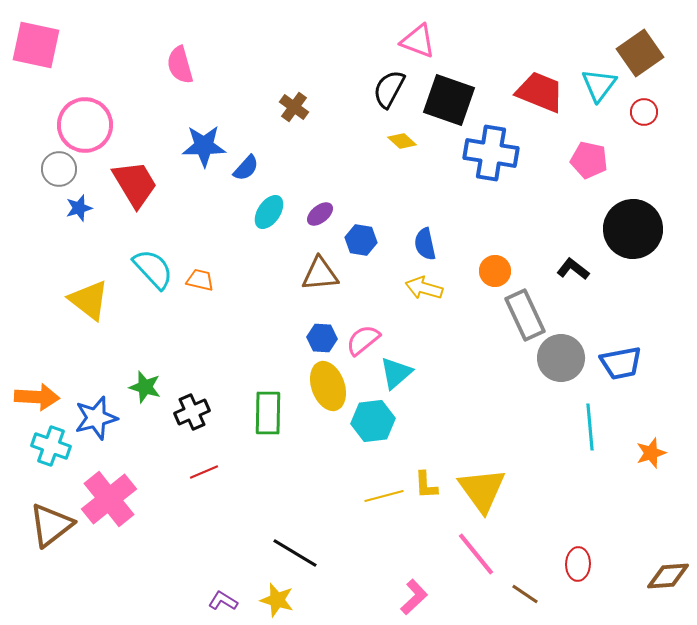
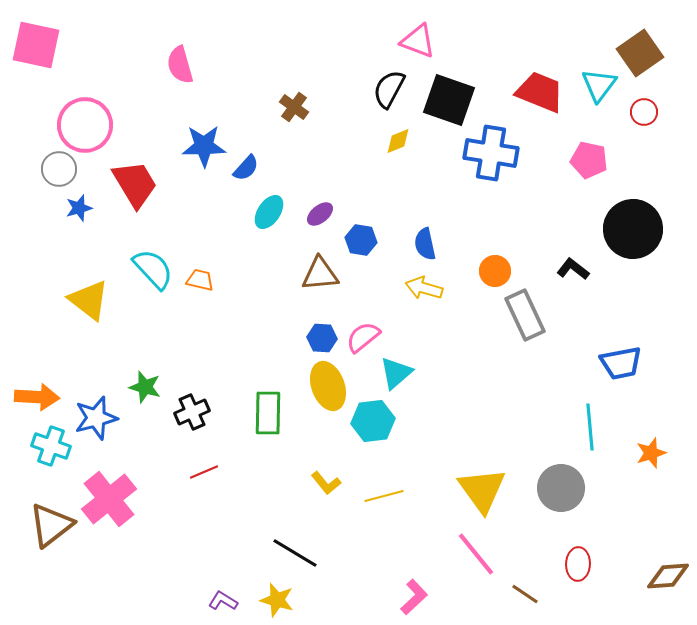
yellow diamond at (402, 141): moved 4 px left; rotated 64 degrees counterclockwise
pink semicircle at (363, 340): moved 3 px up
gray circle at (561, 358): moved 130 px down
yellow L-shape at (426, 485): moved 100 px left, 2 px up; rotated 36 degrees counterclockwise
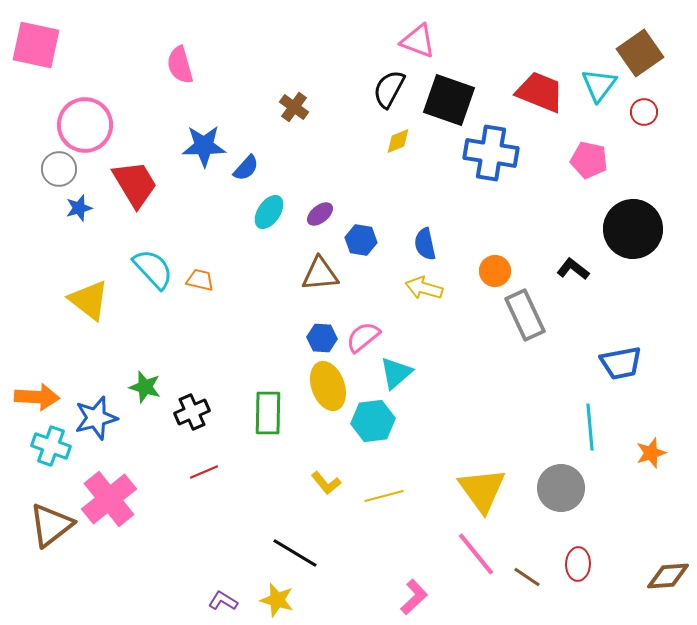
brown line at (525, 594): moved 2 px right, 17 px up
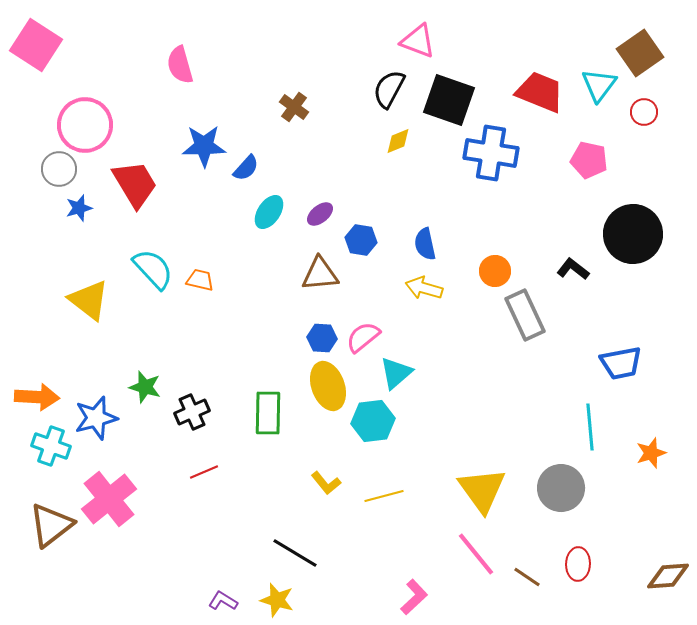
pink square at (36, 45): rotated 21 degrees clockwise
black circle at (633, 229): moved 5 px down
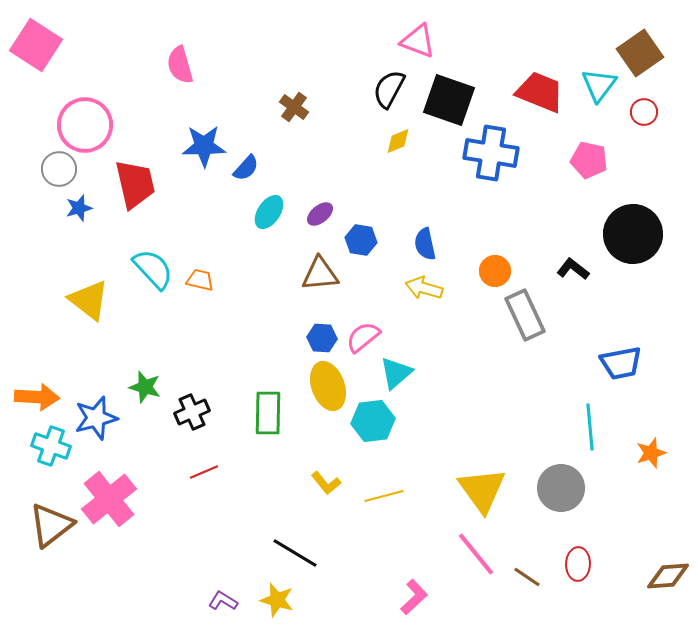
red trapezoid at (135, 184): rotated 18 degrees clockwise
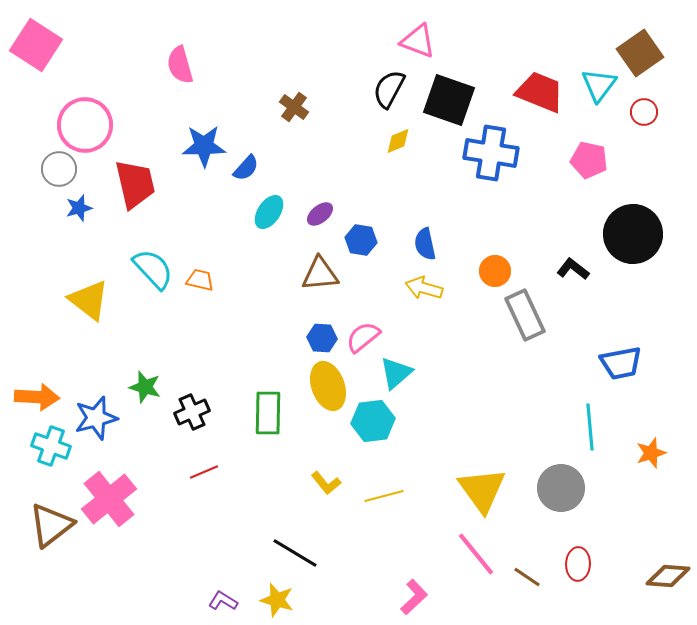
brown diamond at (668, 576): rotated 9 degrees clockwise
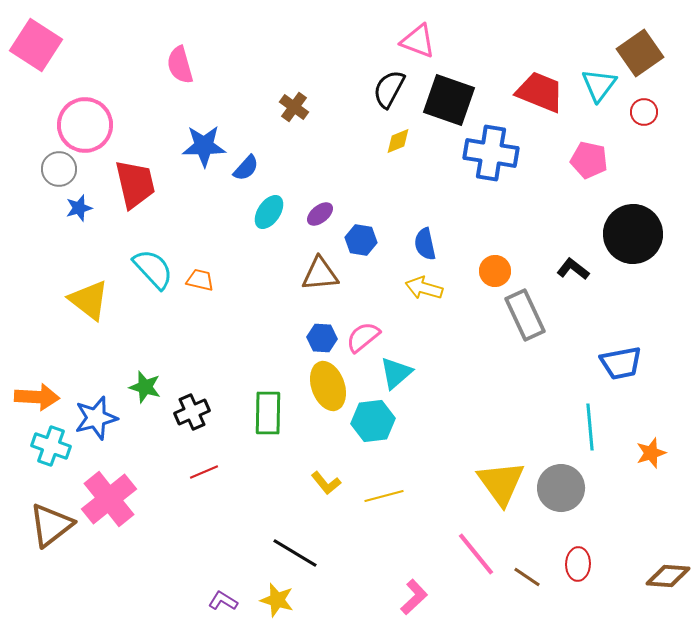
yellow triangle at (482, 490): moved 19 px right, 7 px up
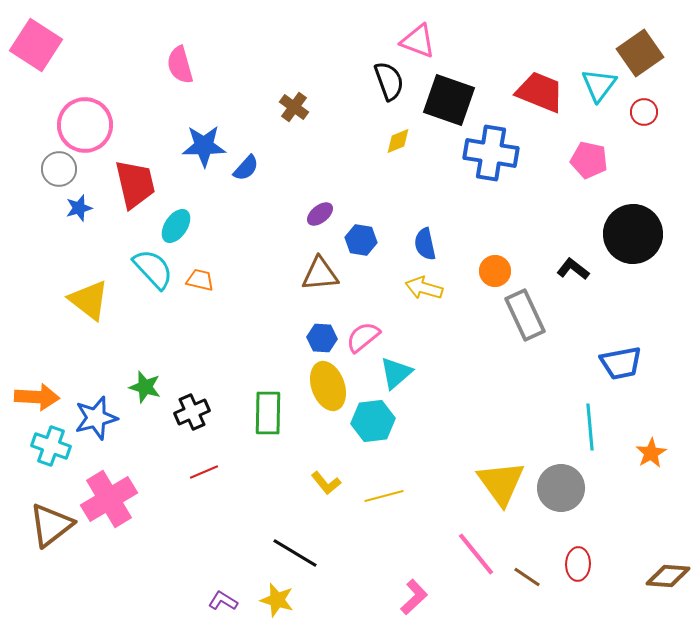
black semicircle at (389, 89): moved 8 px up; rotated 132 degrees clockwise
cyan ellipse at (269, 212): moved 93 px left, 14 px down
orange star at (651, 453): rotated 12 degrees counterclockwise
pink cross at (109, 499): rotated 8 degrees clockwise
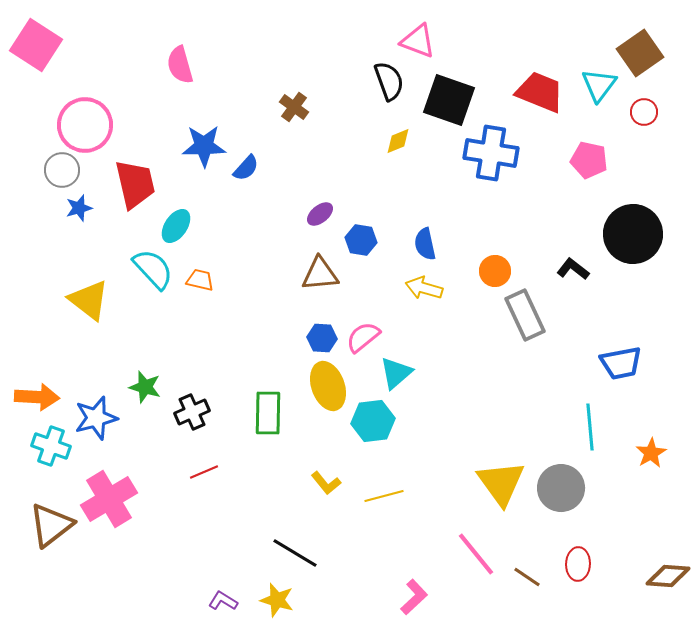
gray circle at (59, 169): moved 3 px right, 1 px down
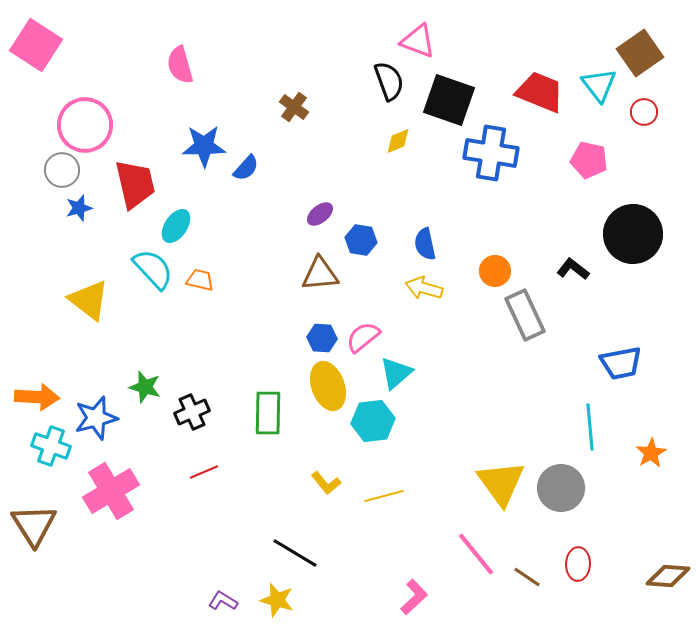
cyan triangle at (599, 85): rotated 15 degrees counterclockwise
pink cross at (109, 499): moved 2 px right, 8 px up
brown triangle at (51, 525): moved 17 px left; rotated 24 degrees counterclockwise
